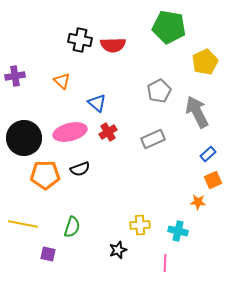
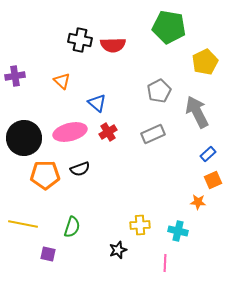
gray rectangle: moved 5 px up
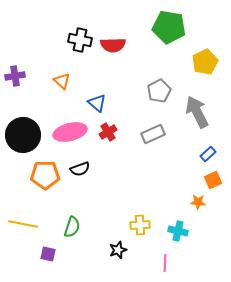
black circle: moved 1 px left, 3 px up
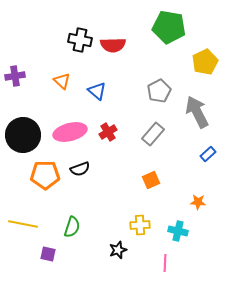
blue triangle: moved 12 px up
gray rectangle: rotated 25 degrees counterclockwise
orange square: moved 62 px left
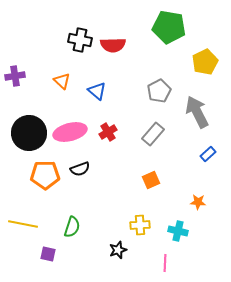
black circle: moved 6 px right, 2 px up
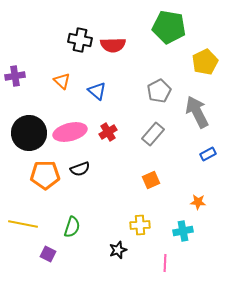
blue rectangle: rotated 14 degrees clockwise
cyan cross: moved 5 px right; rotated 24 degrees counterclockwise
purple square: rotated 14 degrees clockwise
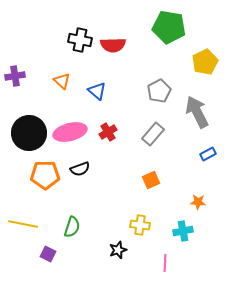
yellow cross: rotated 12 degrees clockwise
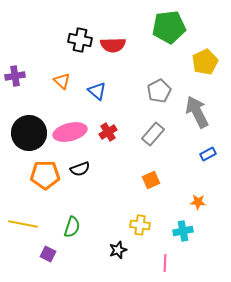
green pentagon: rotated 16 degrees counterclockwise
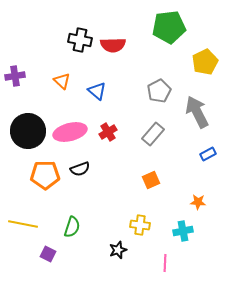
black circle: moved 1 px left, 2 px up
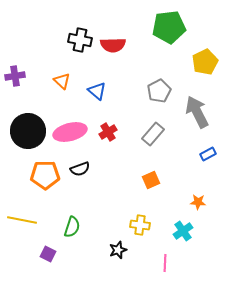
yellow line: moved 1 px left, 4 px up
cyan cross: rotated 24 degrees counterclockwise
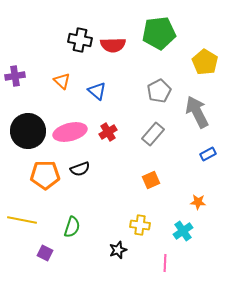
green pentagon: moved 10 px left, 6 px down
yellow pentagon: rotated 15 degrees counterclockwise
purple square: moved 3 px left, 1 px up
